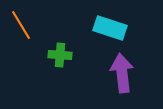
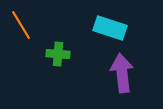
green cross: moved 2 px left, 1 px up
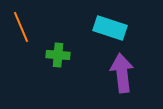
orange line: moved 2 px down; rotated 8 degrees clockwise
green cross: moved 1 px down
